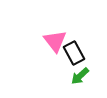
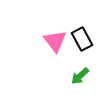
black rectangle: moved 8 px right, 14 px up
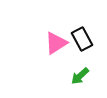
pink triangle: moved 1 px right, 2 px down; rotated 35 degrees clockwise
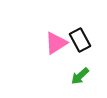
black rectangle: moved 2 px left, 1 px down
